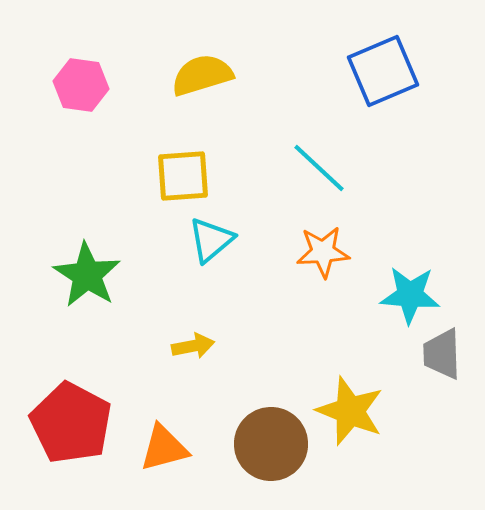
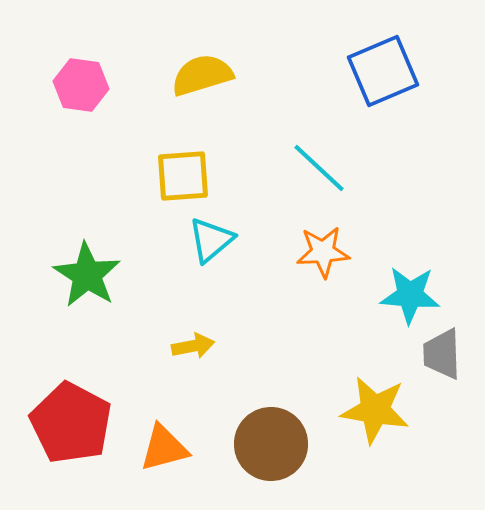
yellow star: moved 25 px right, 1 px up; rotated 12 degrees counterclockwise
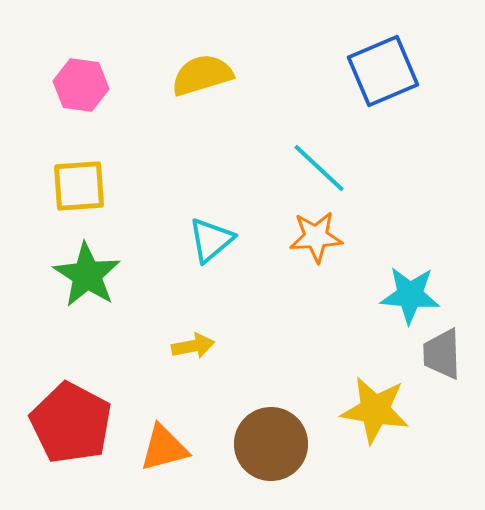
yellow square: moved 104 px left, 10 px down
orange star: moved 7 px left, 15 px up
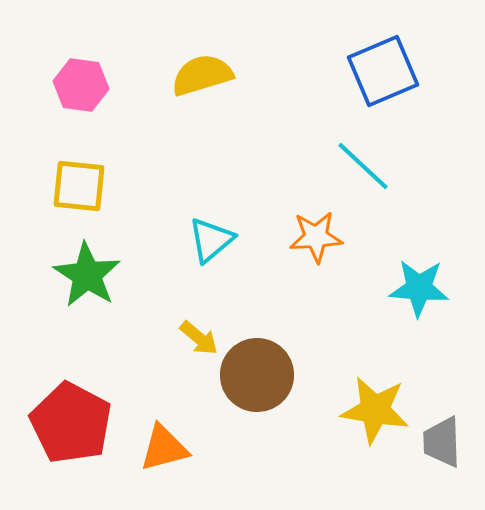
cyan line: moved 44 px right, 2 px up
yellow square: rotated 10 degrees clockwise
cyan star: moved 9 px right, 7 px up
yellow arrow: moved 6 px right, 8 px up; rotated 51 degrees clockwise
gray trapezoid: moved 88 px down
brown circle: moved 14 px left, 69 px up
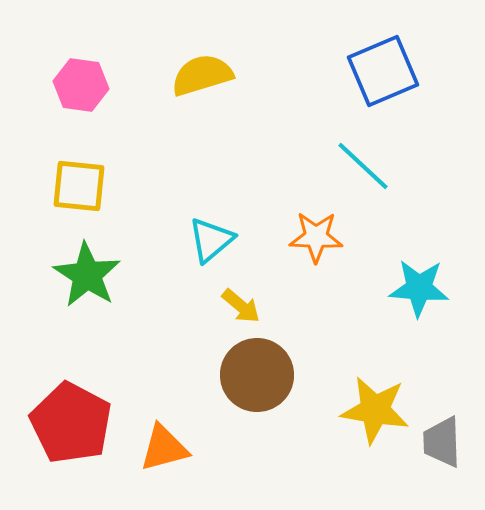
orange star: rotated 6 degrees clockwise
yellow arrow: moved 42 px right, 32 px up
